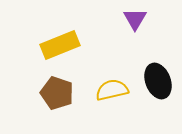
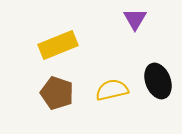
yellow rectangle: moved 2 px left
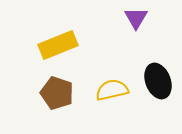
purple triangle: moved 1 px right, 1 px up
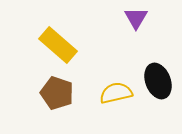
yellow rectangle: rotated 63 degrees clockwise
yellow semicircle: moved 4 px right, 3 px down
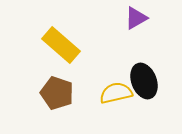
purple triangle: rotated 30 degrees clockwise
yellow rectangle: moved 3 px right
black ellipse: moved 14 px left
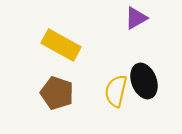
yellow rectangle: rotated 12 degrees counterclockwise
yellow semicircle: moved 2 px up; rotated 64 degrees counterclockwise
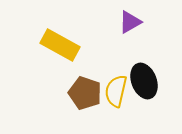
purple triangle: moved 6 px left, 4 px down
yellow rectangle: moved 1 px left
brown pentagon: moved 28 px right
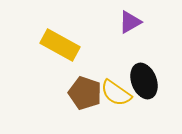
yellow semicircle: moved 2 px down; rotated 68 degrees counterclockwise
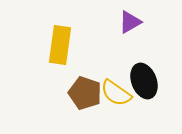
yellow rectangle: rotated 69 degrees clockwise
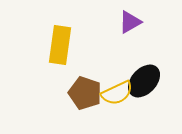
black ellipse: rotated 64 degrees clockwise
yellow semicircle: moved 1 px right; rotated 60 degrees counterclockwise
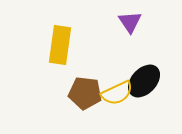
purple triangle: rotated 35 degrees counterclockwise
brown pentagon: rotated 12 degrees counterclockwise
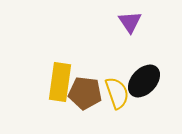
yellow rectangle: moved 37 px down
yellow semicircle: rotated 84 degrees counterclockwise
